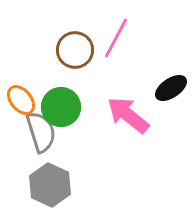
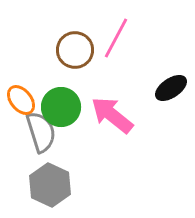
pink arrow: moved 16 px left
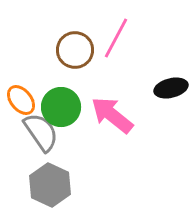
black ellipse: rotated 20 degrees clockwise
gray semicircle: rotated 18 degrees counterclockwise
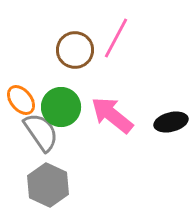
black ellipse: moved 34 px down
gray hexagon: moved 2 px left
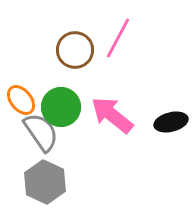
pink line: moved 2 px right
gray hexagon: moved 3 px left, 3 px up
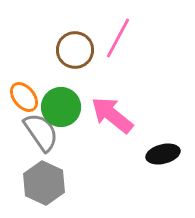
orange ellipse: moved 3 px right, 3 px up
black ellipse: moved 8 px left, 32 px down
gray hexagon: moved 1 px left, 1 px down
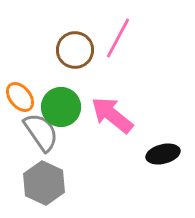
orange ellipse: moved 4 px left
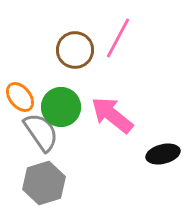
gray hexagon: rotated 18 degrees clockwise
